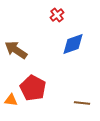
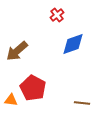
brown arrow: moved 1 px right, 1 px down; rotated 75 degrees counterclockwise
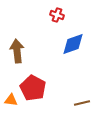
red cross: rotated 32 degrees counterclockwise
brown arrow: rotated 125 degrees clockwise
brown line: rotated 21 degrees counterclockwise
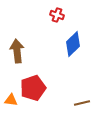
blue diamond: rotated 25 degrees counterclockwise
red pentagon: rotated 25 degrees clockwise
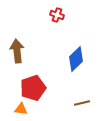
blue diamond: moved 3 px right, 15 px down
orange triangle: moved 10 px right, 9 px down
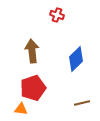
brown arrow: moved 15 px right
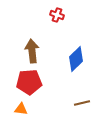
red pentagon: moved 4 px left, 6 px up; rotated 15 degrees clockwise
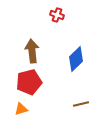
red pentagon: rotated 10 degrees counterclockwise
brown line: moved 1 px left, 1 px down
orange triangle: rotated 24 degrees counterclockwise
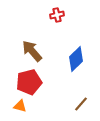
red cross: rotated 32 degrees counterclockwise
brown arrow: rotated 35 degrees counterclockwise
brown line: rotated 35 degrees counterclockwise
orange triangle: moved 1 px left, 3 px up; rotated 32 degrees clockwise
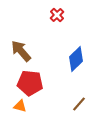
red cross: rotated 32 degrees counterclockwise
brown arrow: moved 11 px left
red pentagon: moved 1 px right, 1 px down; rotated 20 degrees clockwise
brown line: moved 2 px left
